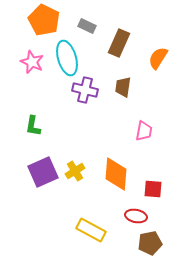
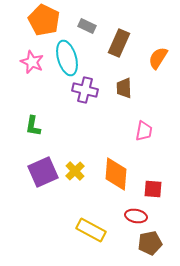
brown trapezoid: moved 1 px right, 1 px down; rotated 10 degrees counterclockwise
yellow cross: rotated 12 degrees counterclockwise
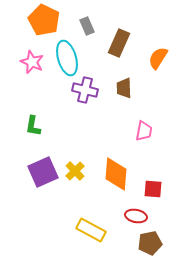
gray rectangle: rotated 42 degrees clockwise
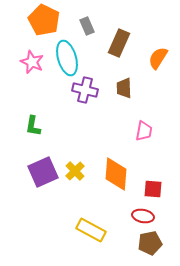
red ellipse: moved 7 px right
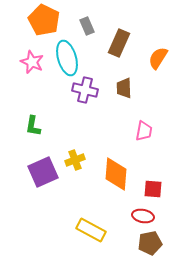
yellow cross: moved 11 px up; rotated 24 degrees clockwise
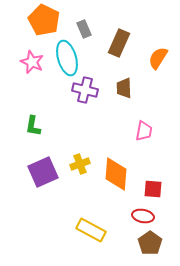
gray rectangle: moved 3 px left, 3 px down
yellow cross: moved 5 px right, 4 px down
brown pentagon: rotated 25 degrees counterclockwise
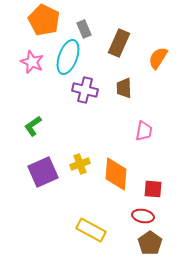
cyan ellipse: moved 1 px right, 1 px up; rotated 36 degrees clockwise
green L-shape: rotated 45 degrees clockwise
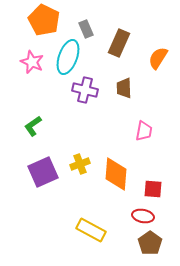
gray rectangle: moved 2 px right
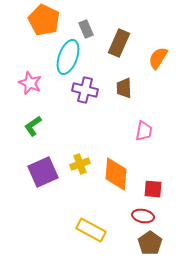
pink star: moved 2 px left, 21 px down
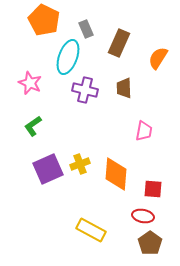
purple square: moved 5 px right, 3 px up
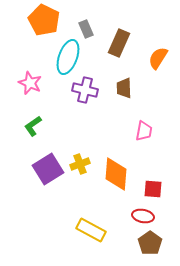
purple square: rotated 8 degrees counterclockwise
